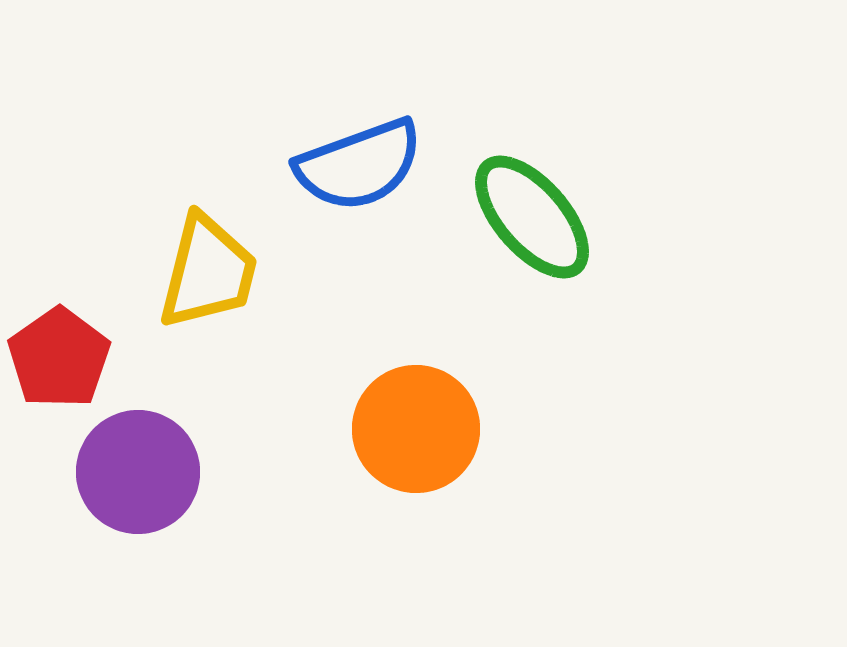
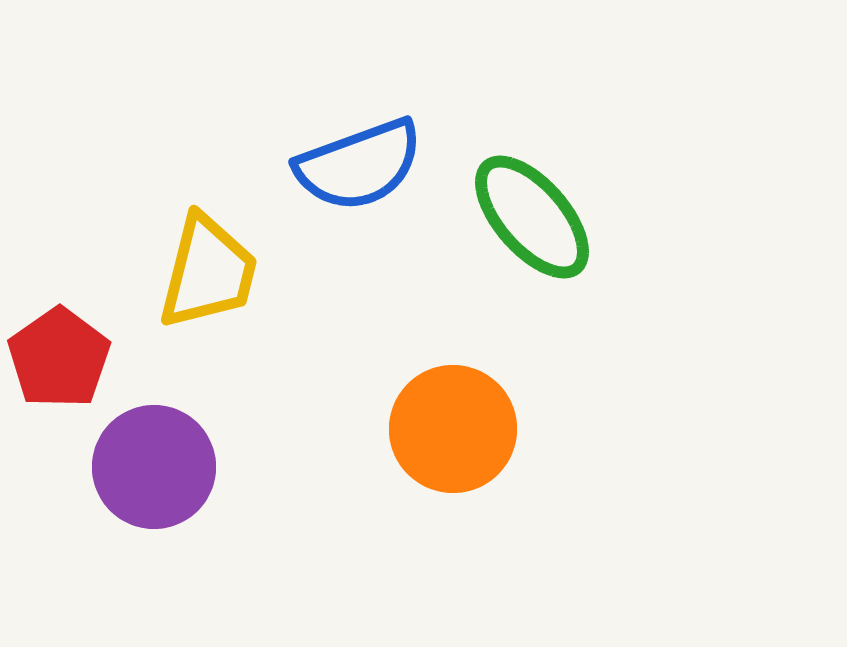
orange circle: moved 37 px right
purple circle: moved 16 px right, 5 px up
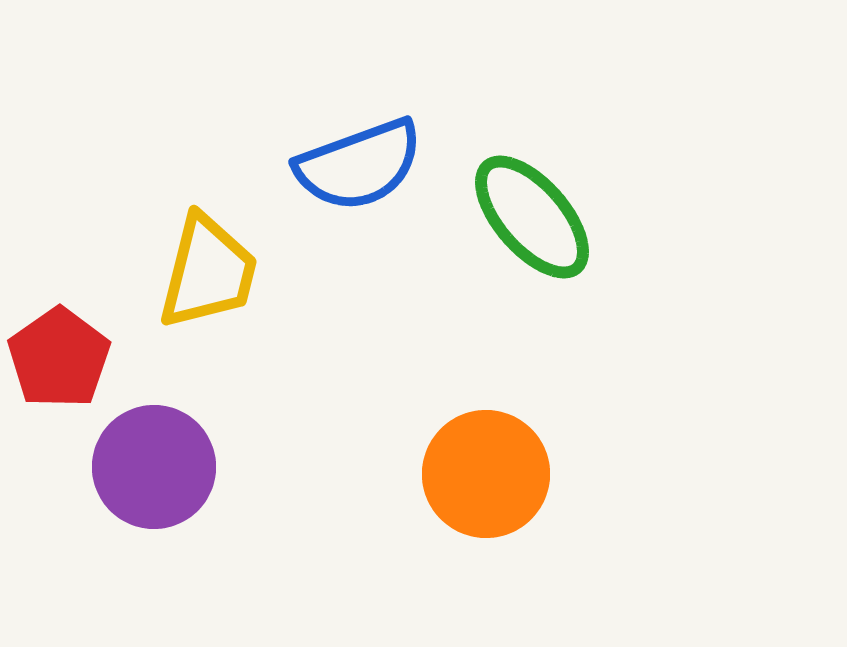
orange circle: moved 33 px right, 45 px down
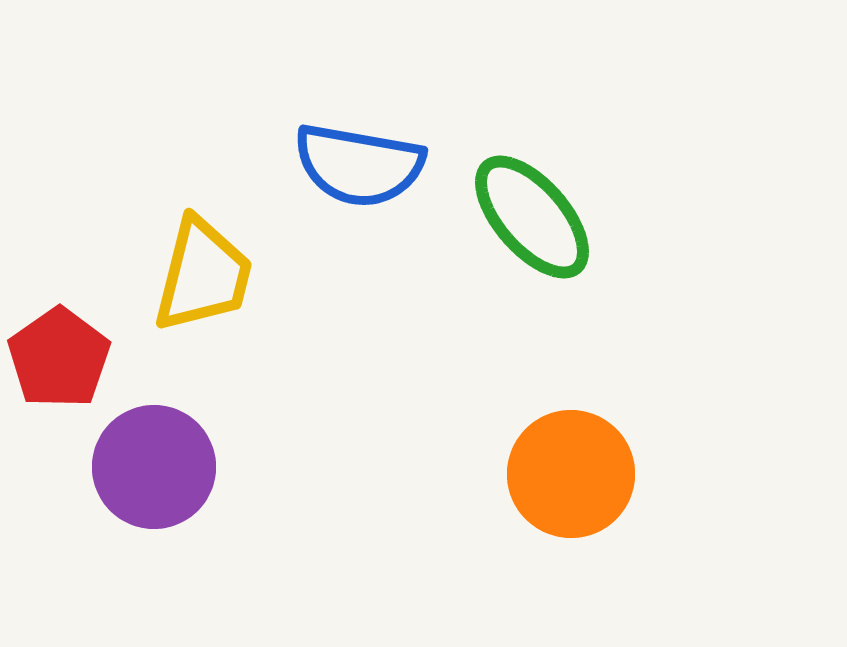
blue semicircle: rotated 30 degrees clockwise
yellow trapezoid: moved 5 px left, 3 px down
orange circle: moved 85 px right
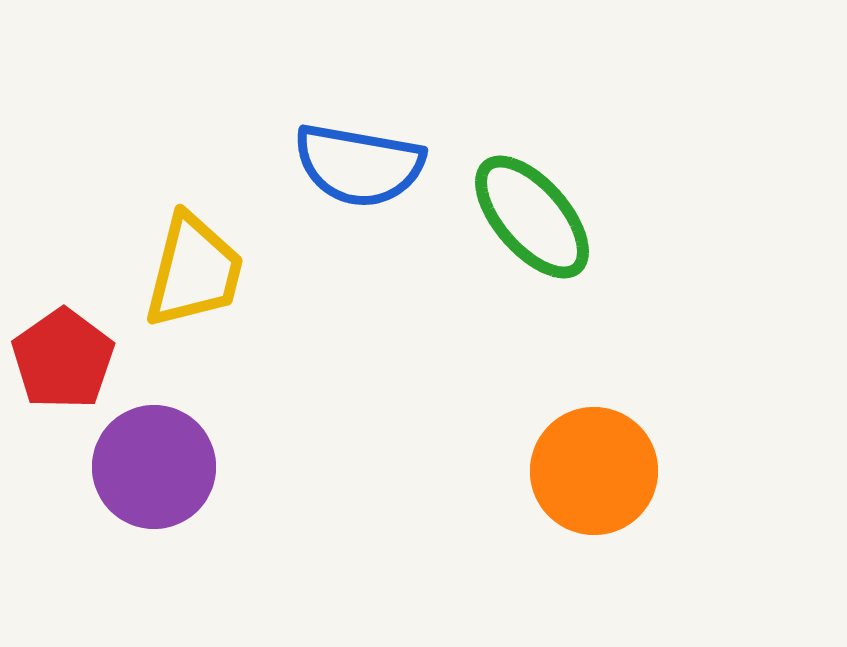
yellow trapezoid: moved 9 px left, 4 px up
red pentagon: moved 4 px right, 1 px down
orange circle: moved 23 px right, 3 px up
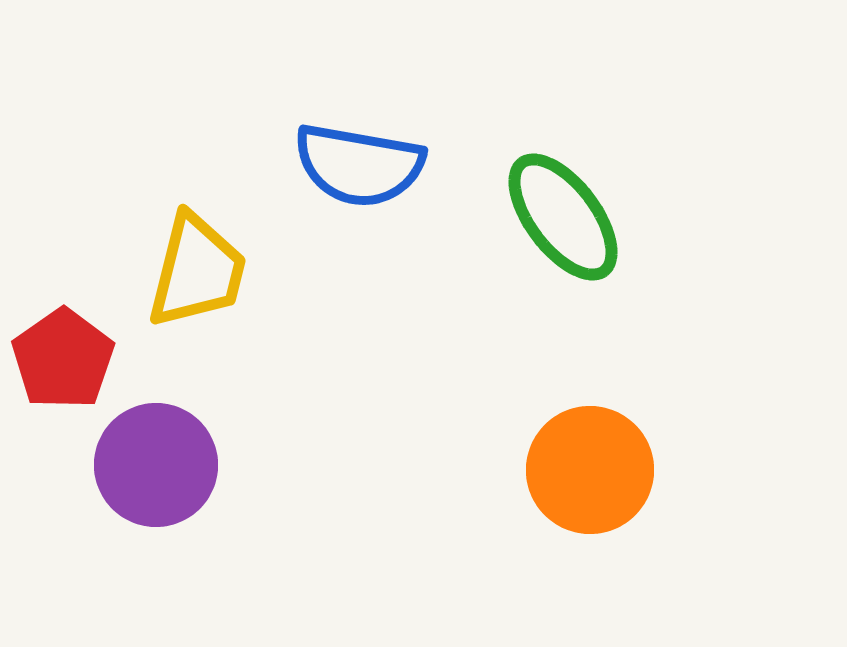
green ellipse: moved 31 px right; rotated 4 degrees clockwise
yellow trapezoid: moved 3 px right
purple circle: moved 2 px right, 2 px up
orange circle: moved 4 px left, 1 px up
